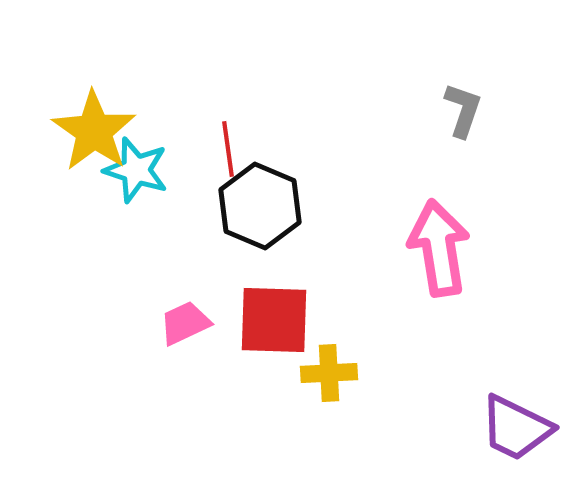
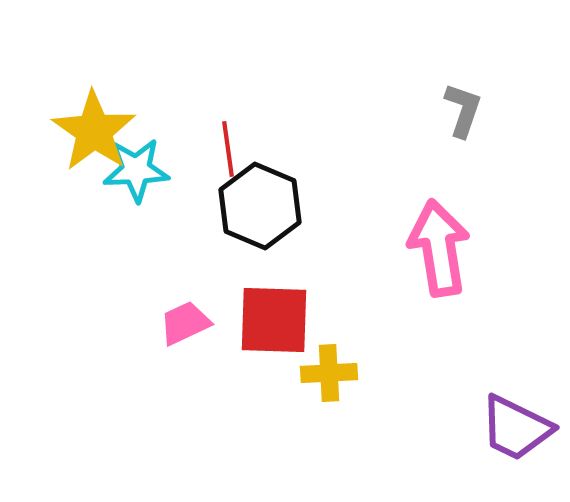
cyan star: rotated 20 degrees counterclockwise
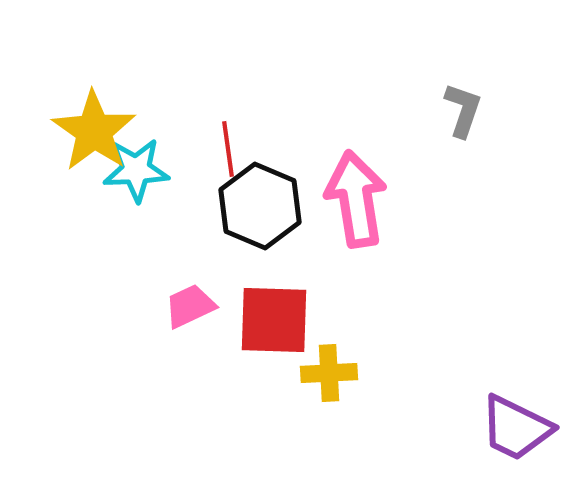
pink arrow: moved 83 px left, 49 px up
pink trapezoid: moved 5 px right, 17 px up
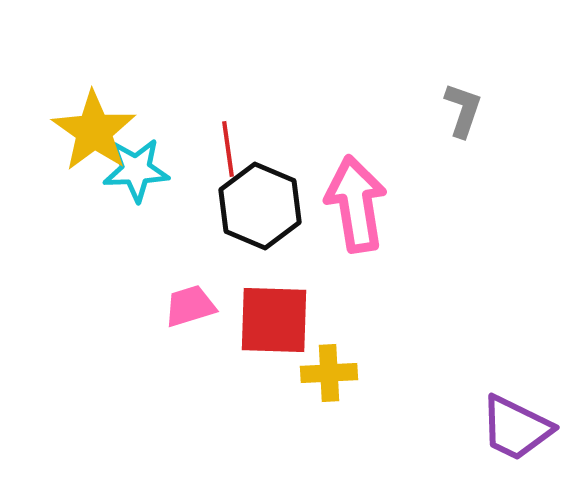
pink arrow: moved 5 px down
pink trapezoid: rotated 8 degrees clockwise
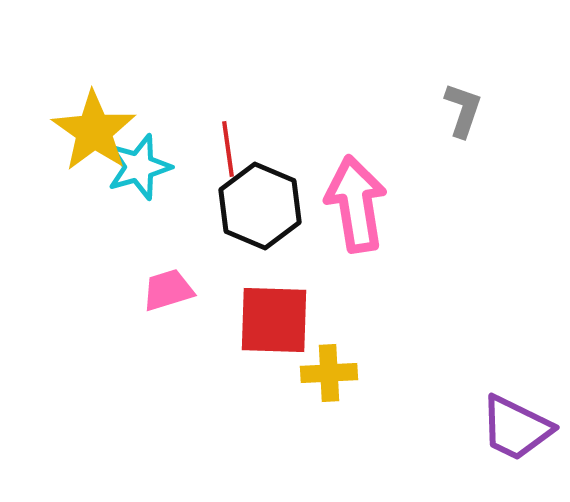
cyan star: moved 3 px right, 3 px up; rotated 14 degrees counterclockwise
pink trapezoid: moved 22 px left, 16 px up
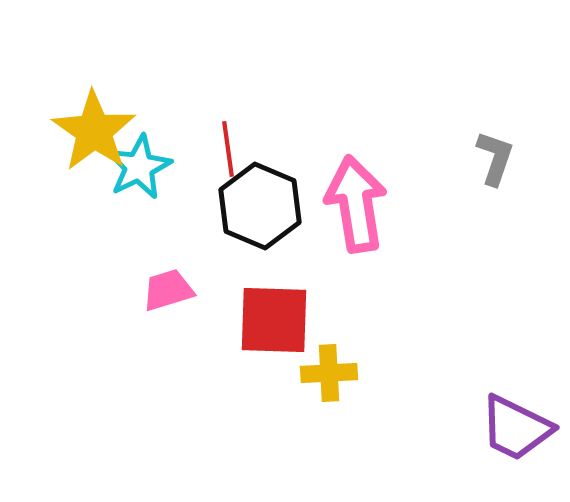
gray L-shape: moved 32 px right, 48 px down
cyan star: rotated 10 degrees counterclockwise
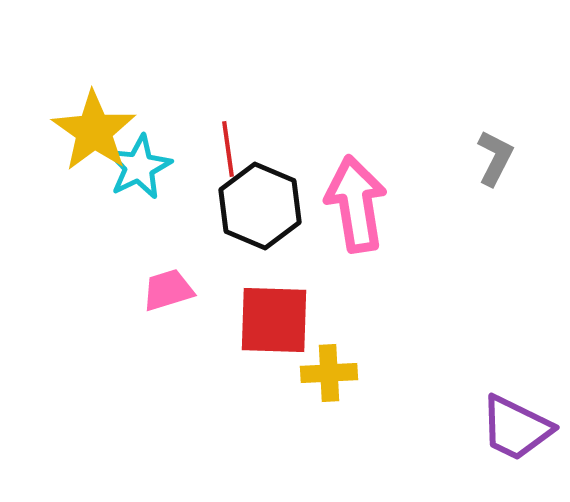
gray L-shape: rotated 8 degrees clockwise
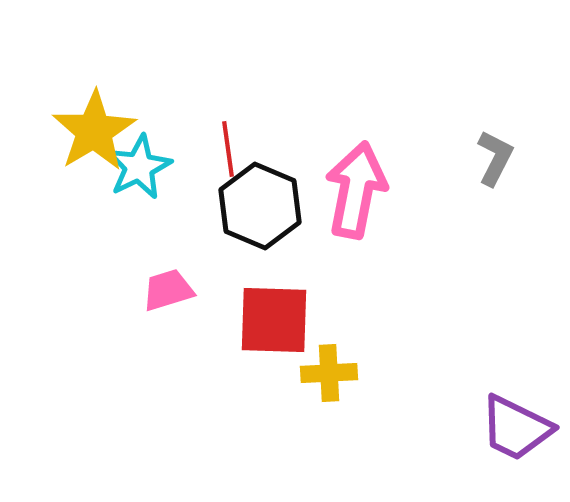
yellow star: rotated 6 degrees clockwise
pink arrow: moved 14 px up; rotated 20 degrees clockwise
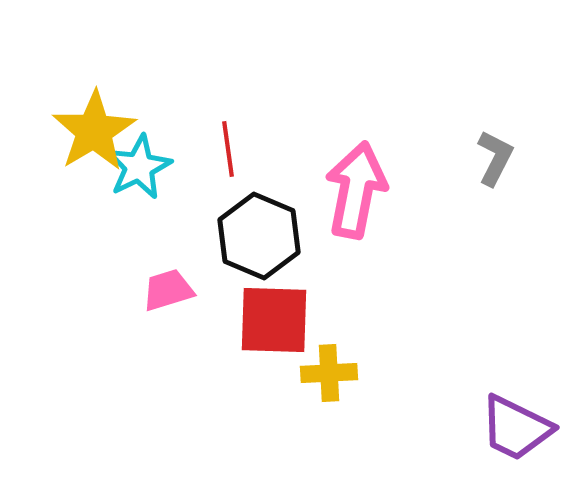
black hexagon: moved 1 px left, 30 px down
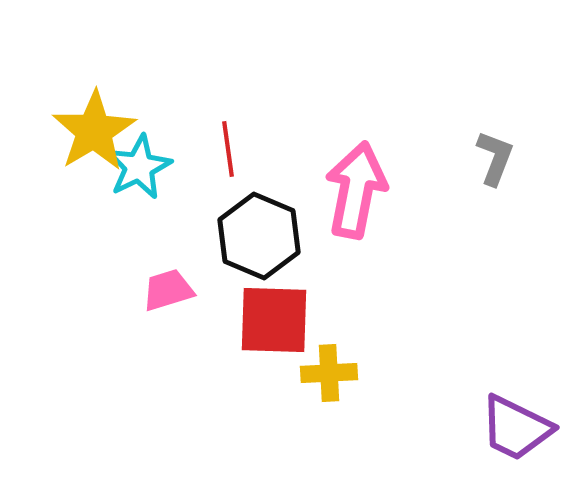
gray L-shape: rotated 6 degrees counterclockwise
